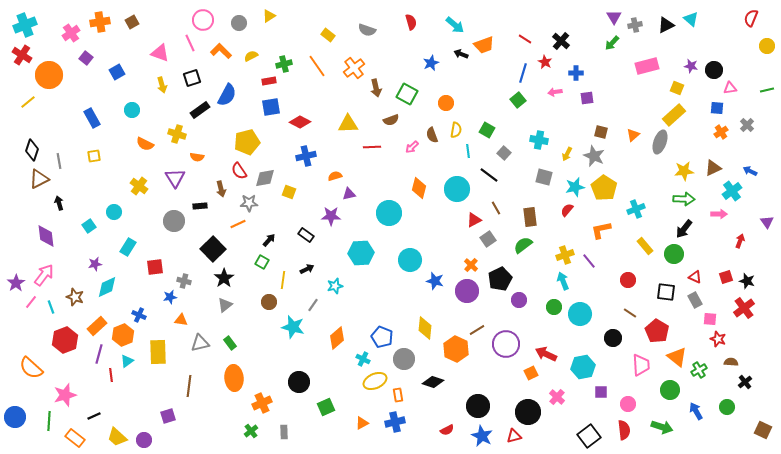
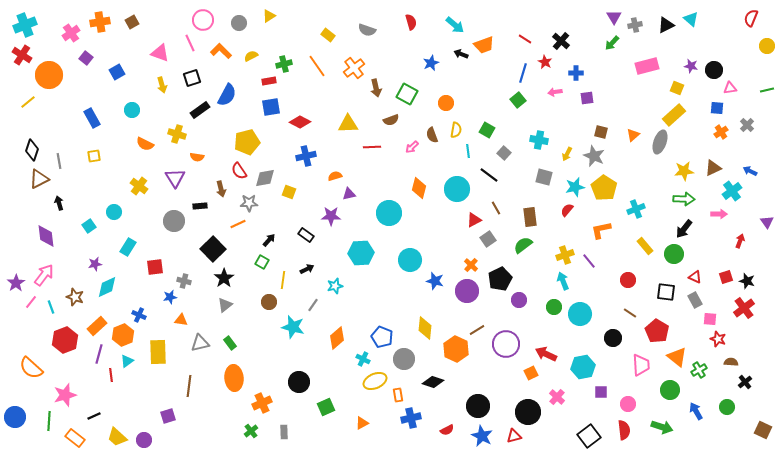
blue cross at (395, 422): moved 16 px right, 4 px up
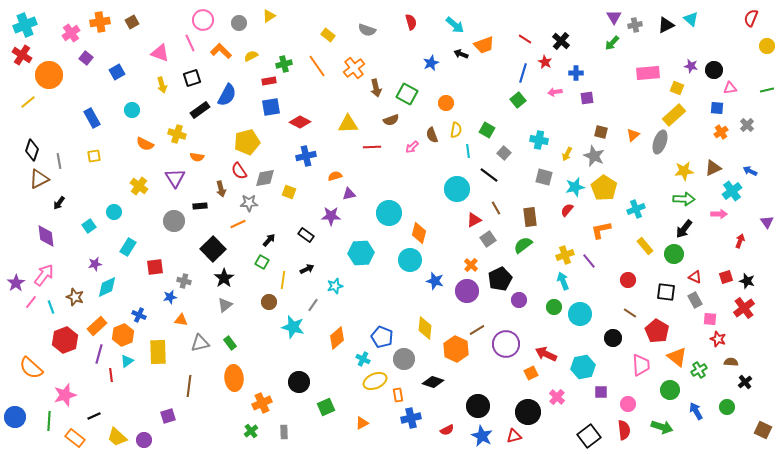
pink rectangle at (647, 66): moved 1 px right, 7 px down; rotated 10 degrees clockwise
orange diamond at (419, 188): moved 45 px down
black arrow at (59, 203): rotated 128 degrees counterclockwise
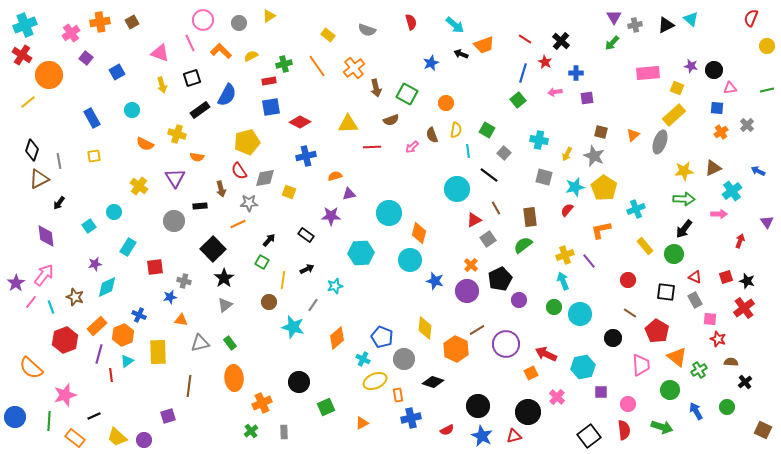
blue arrow at (750, 171): moved 8 px right
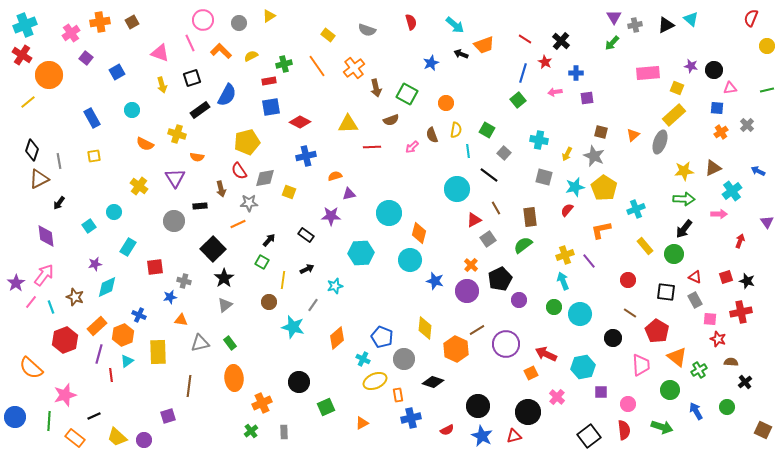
red cross at (744, 308): moved 3 px left, 4 px down; rotated 25 degrees clockwise
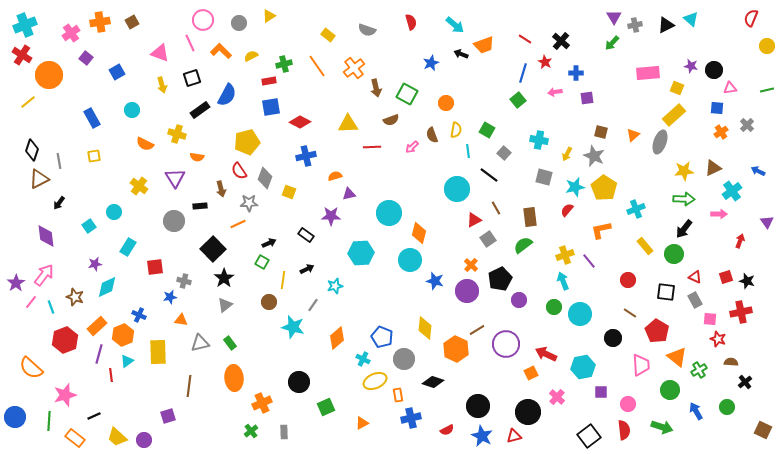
gray diamond at (265, 178): rotated 60 degrees counterclockwise
black arrow at (269, 240): moved 3 px down; rotated 24 degrees clockwise
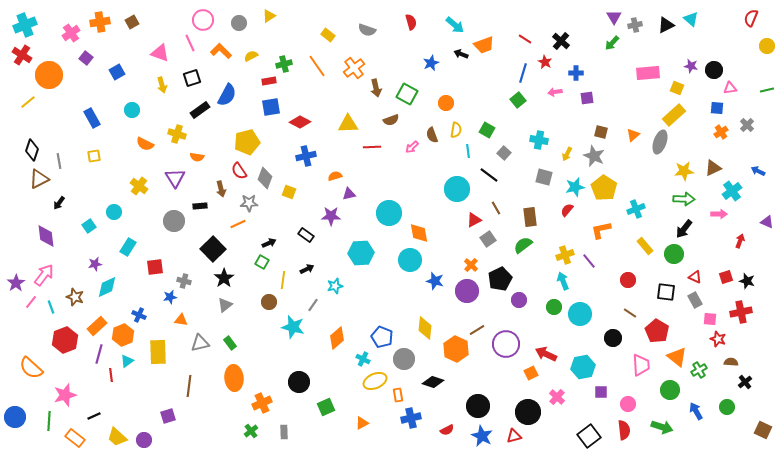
purple triangle at (767, 222): rotated 32 degrees counterclockwise
orange diamond at (419, 233): rotated 25 degrees counterclockwise
